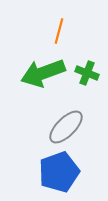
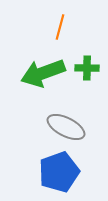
orange line: moved 1 px right, 4 px up
green cross: moved 5 px up; rotated 20 degrees counterclockwise
gray ellipse: rotated 72 degrees clockwise
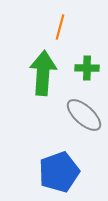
green arrow: rotated 114 degrees clockwise
gray ellipse: moved 18 px right, 12 px up; rotated 15 degrees clockwise
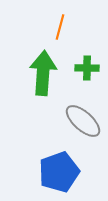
gray ellipse: moved 1 px left, 6 px down
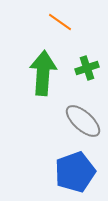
orange line: moved 5 px up; rotated 70 degrees counterclockwise
green cross: rotated 20 degrees counterclockwise
blue pentagon: moved 16 px right
